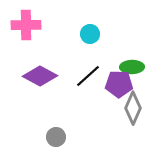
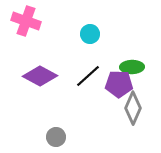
pink cross: moved 4 px up; rotated 20 degrees clockwise
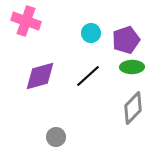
cyan circle: moved 1 px right, 1 px up
purple diamond: rotated 44 degrees counterclockwise
purple pentagon: moved 7 px right, 44 px up; rotated 20 degrees counterclockwise
gray diamond: rotated 20 degrees clockwise
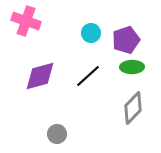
gray circle: moved 1 px right, 3 px up
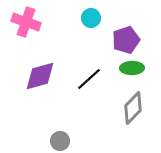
pink cross: moved 1 px down
cyan circle: moved 15 px up
green ellipse: moved 1 px down
black line: moved 1 px right, 3 px down
gray circle: moved 3 px right, 7 px down
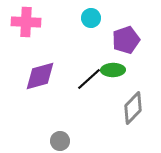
pink cross: rotated 16 degrees counterclockwise
green ellipse: moved 19 px left, 2 px down
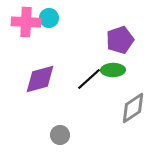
cyan circle: moved 42 px left
purple pentagon: moved 6 px left
purple diamond: moved 3 px down
gray diamond: rotated 12 degrees clockwise
gray circle: moved 6 px up
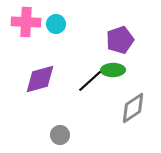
cyan circle: moved 7 px right, 6 px down
black line: moved 1 px right, 2 px down
